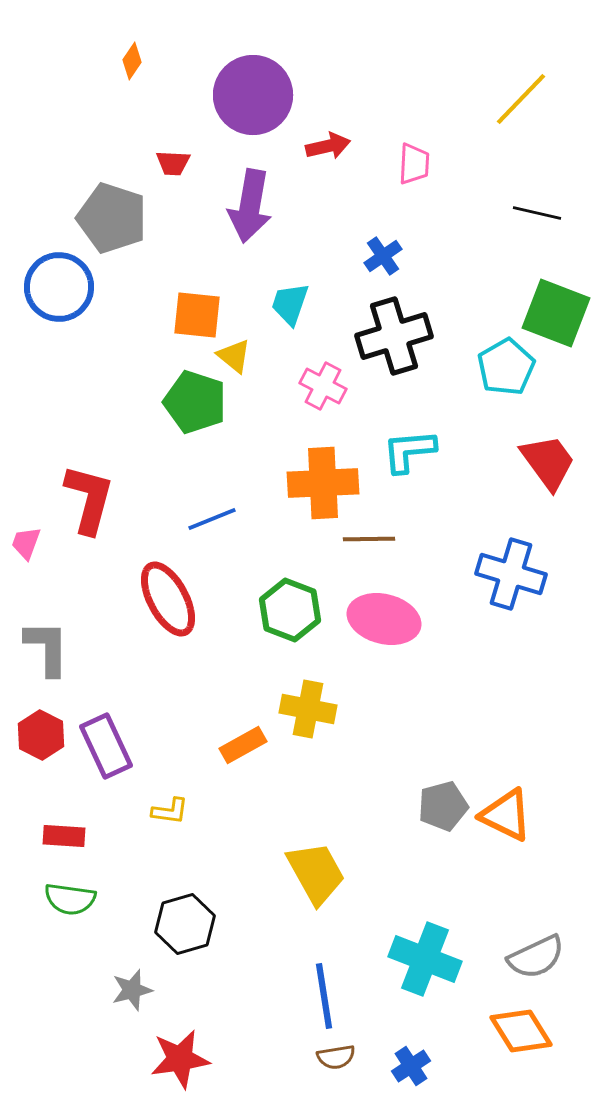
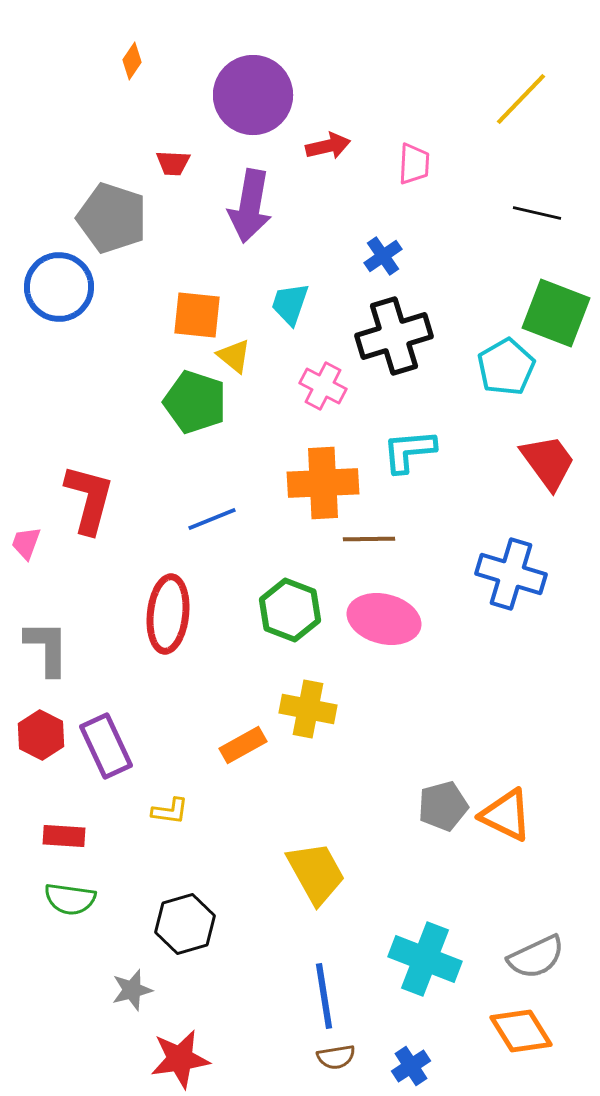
red ellipse at (168, 599): moved 15 px down; rotated 34 degrees clockwise
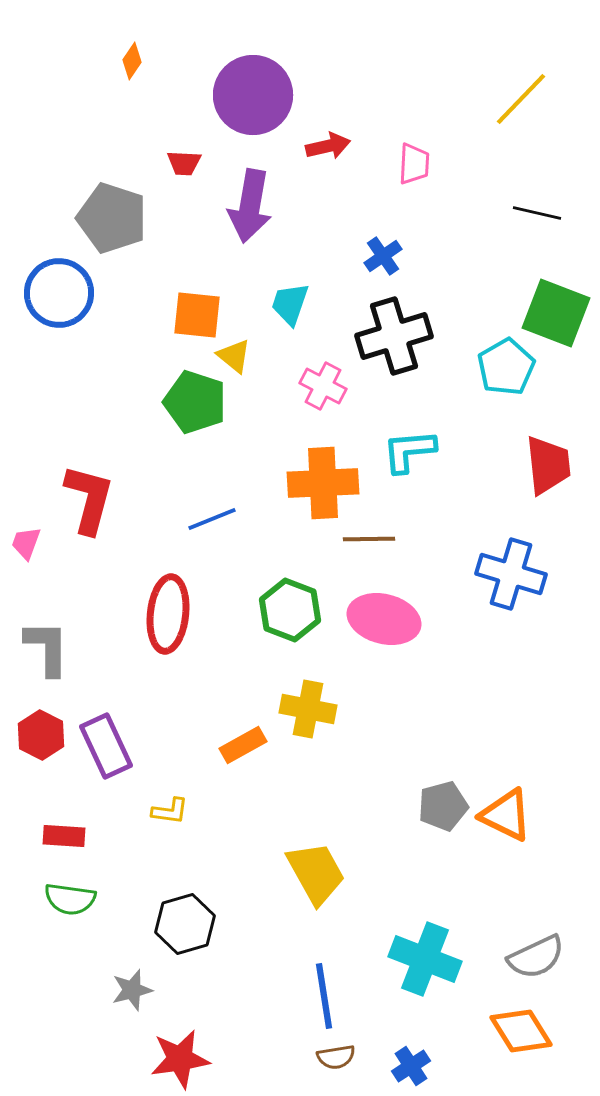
red trapezoid at (173, 163): moved 11 px right
blue circle at (59, 287): moved 6 px down
red trapezoid at (548, 462): moved 3 px down; rotated 30 degrees clockwise
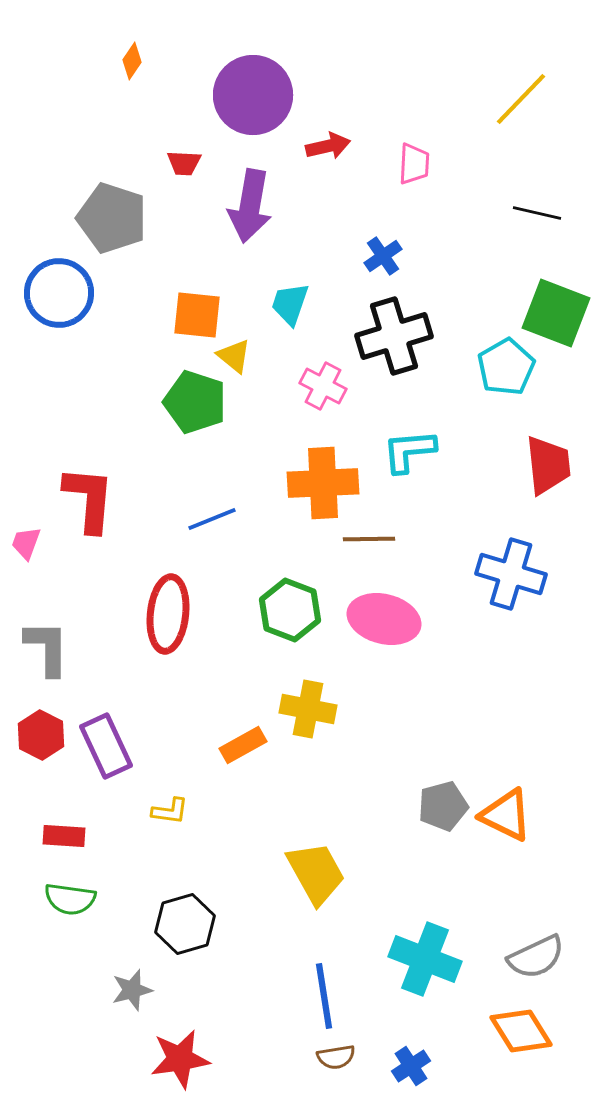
red L-shape at (89, 499): rotated 10 degrees counterclockwise
